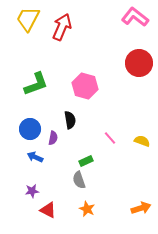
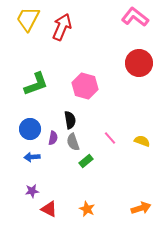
blue arrow: moved 3 px left; rotated 28 degrees counterclockwise
green rectangle: rotated 16 degrees counterclockwise
gray semicircle: moved 6 px left, 38 px up
red triangle: moved 1 px right, 1 px up
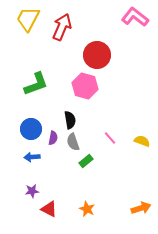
red circle: moved 42 px left, 8 px up
blue circle: moved 1 px right
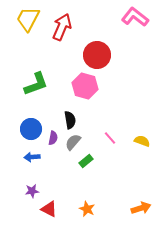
gray semicircle: rotated 60 degrees clockwise
